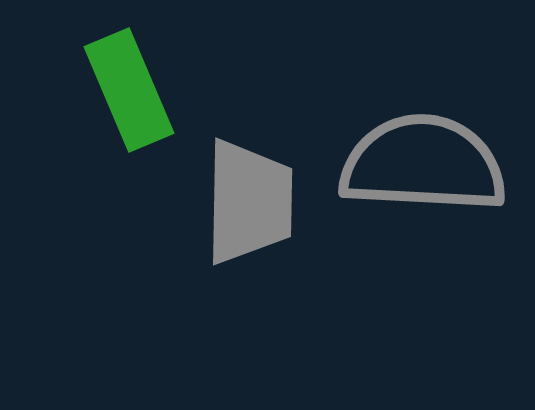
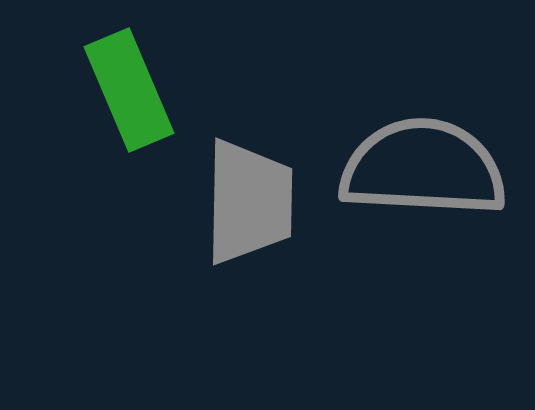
gray semicircle: moved 4 px down
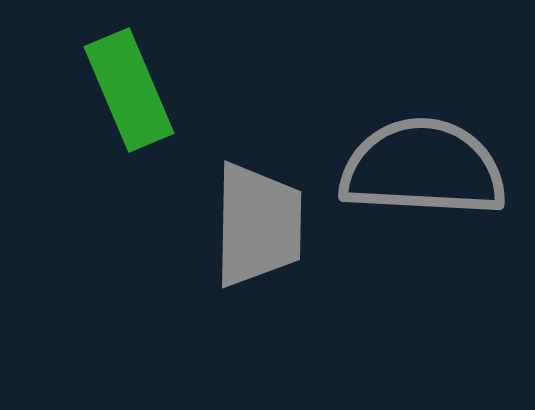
gray trapezoid: moved 9 px right, 23 px down
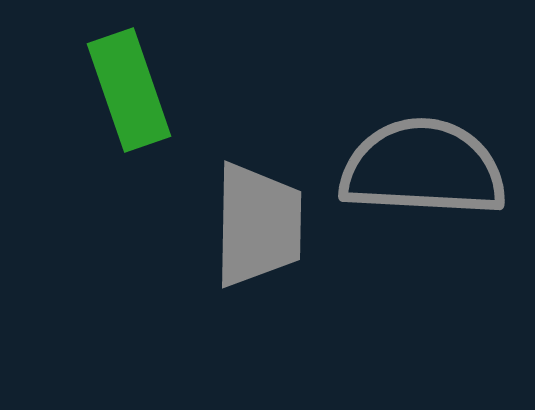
green rectangle: rotated 4 degrees clockwise
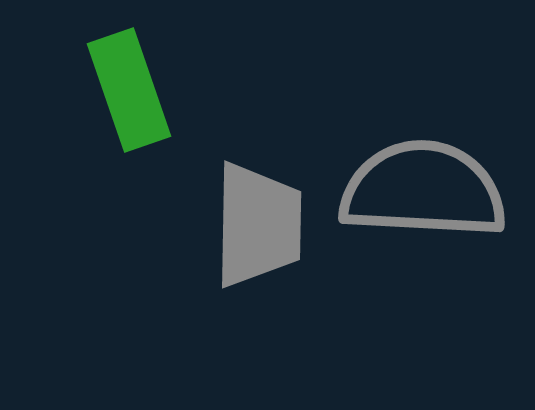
gray semicircle: moved 22 px down
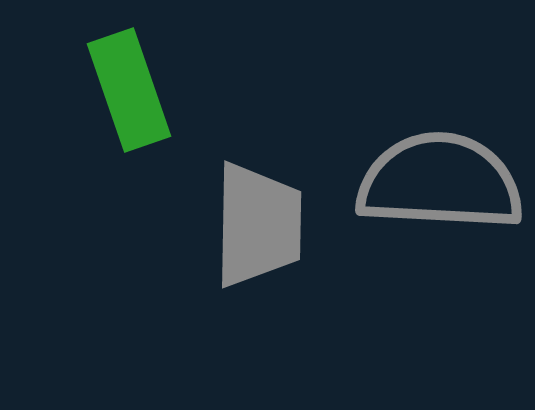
gray semicircle: moved 17 px right, 8 px up
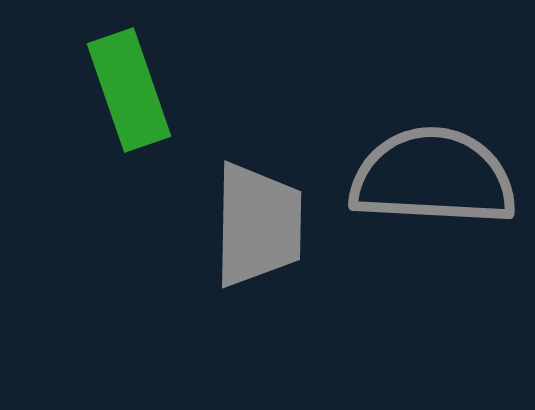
gray semicircle: moved 7 px left, 5 px up
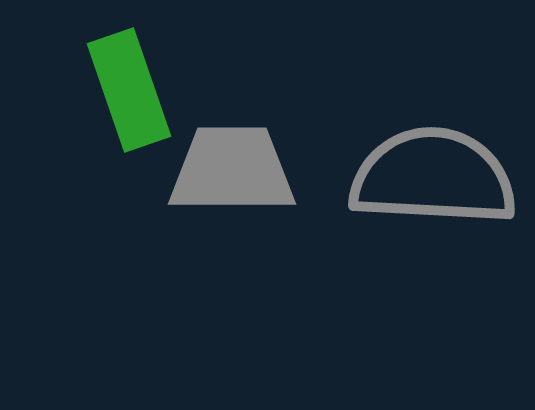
gray trapezoid: moved 26 px left, 55 px up; rotated 91 degrees counterclockwise
